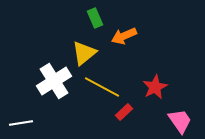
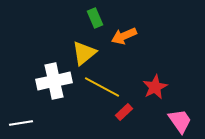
white cross: rotated 20 degrees clockwise
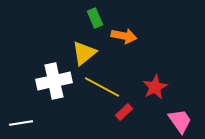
orange arrow: rotated 145 degrees counterclockwise
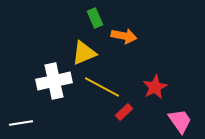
yellow triangle: rotated 16 degrees clockwise
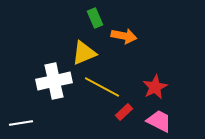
pink trapezoid: moved 21 px left; rotated 28 degrees counterclockwise
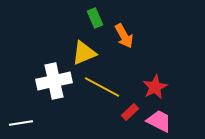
orange arrow: rotated 50 degrees clockwise
red rectangle: moved 6 px right
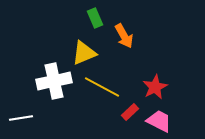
white line: moved 5 px up
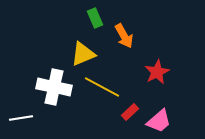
yellow triangle: moved 1 px left, 1 px down
white cross: moved 6 px down; rotated 24 degrees clockwise
red star: moved 2 px right, 15 px up
pink trapezoid: rotated 112 degrees clockwise
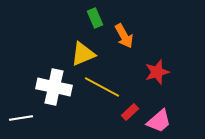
red star: rotated 10 degrees clockwise
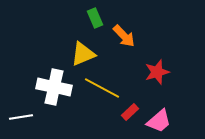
orange arrow: rotated 15 degrees counterclockwise
yellow line: moved 1 px down
white line: moved 1 px up
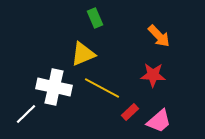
orange arrow: moved 35 px right
red star: moved 4 px left, 3 px down; rotated 20 degrees clockwise
white line: moved 5 px right, 3 px up; rotated 35 degrees counterclockwise
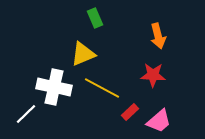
orange arrow: moved 1 px left; rotated 30 degrees clockwise
